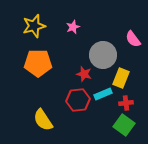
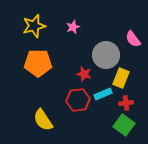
gray circle: moved 3 px right
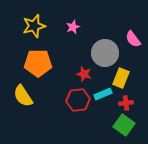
gray circle: moved 1 px left, 2 px up
yellow semicircle: moved 20 px left, 24 px up
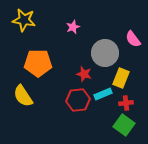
yellow star: moved 10 px left, 6 px up; rotated 25 degrees clockwise
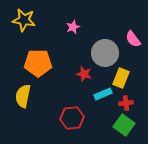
yellow semicircle: rotated 45 degrees clockwise
red hexagon: moved 6 px left, 18 px down
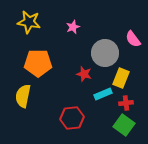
yellow star: moved 5 px right, 2 px down
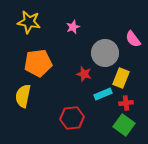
orange pentagon: rotated 8 degrees counterclockwise
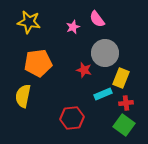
pink semicircle: moved 36 px left, 20 px up
red star: moved 4 px up
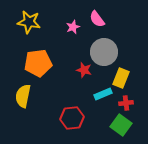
gray circle: moved 1 px left, 1 px up
green square: moved 3 px left
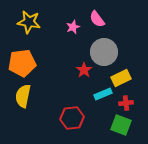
orange pentagon: moved 16 px left
red star: rotated 21 degrees clockwise
yellow rectangle: rotated 42 degrees clockwise
green square: rotated 15 degrees counterclockwise
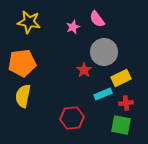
green square: rotated 10 degrees counterclockwise
